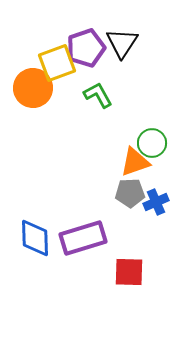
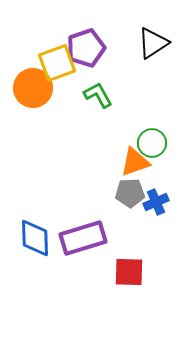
black triangle: moved 31 px right; rotated 24 degrees clockwise
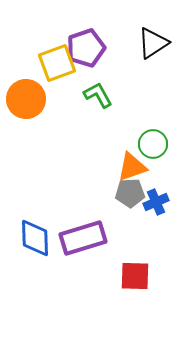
orange circle: moved 7 px left, 11 px down
green circle: moved 1 px right, 1 px down
orange triangle: moved 3 px left, 5 px down
red square: moved 6 px right, 4 px down
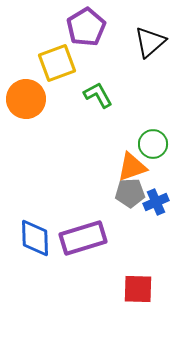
black triangle: moved 3 px left, 1 px up; rotated 8 degrees counterclockwise
purple pentagon: moved 21 px up; rotated 12 degrees counterclockwise
red square: moved 3 px right, 13 px down
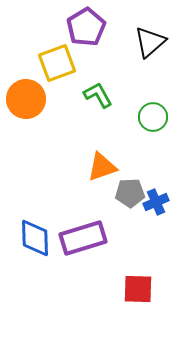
green circle: moved 27 px up
orange triangle: moved 30 px left
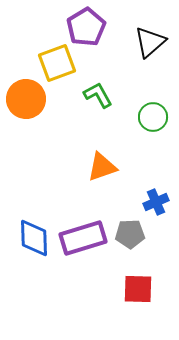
gray pentagon: moved 41 px down
blue diamond: moved 1 px left
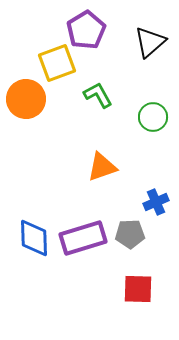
purple pentagon: moved 3 px down
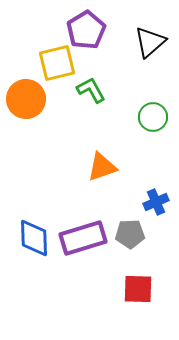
yellow square: rotated 6 degrees clockwise
green L-shape: moved 7 px left, 5 px up
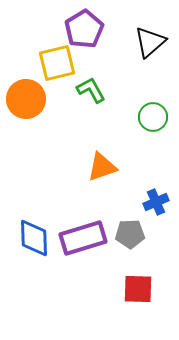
purple pentagon: moved 2 px left, 1 px up
